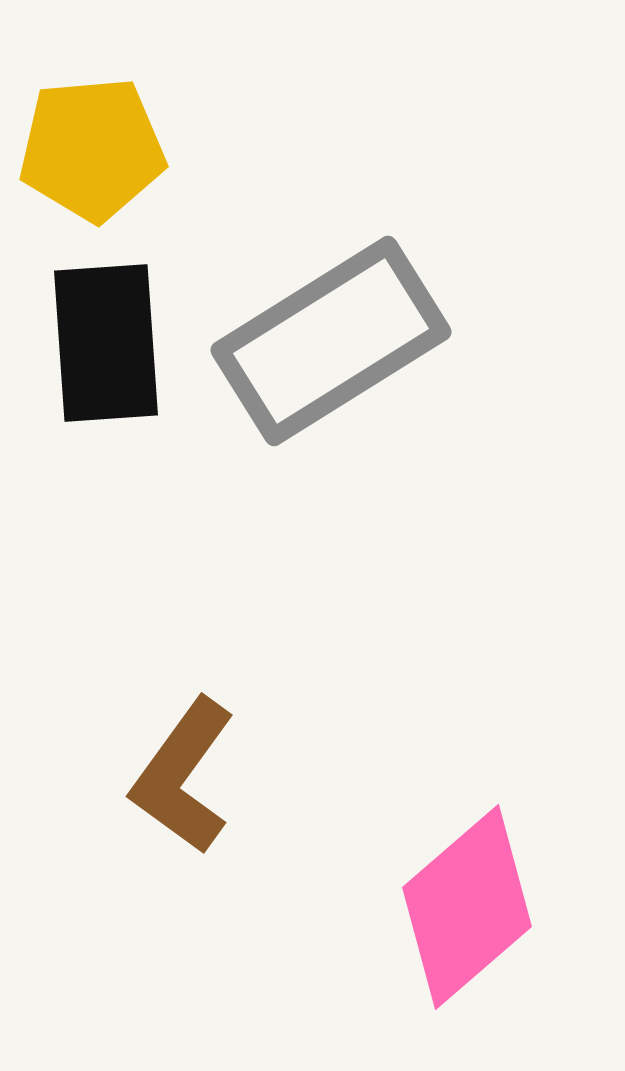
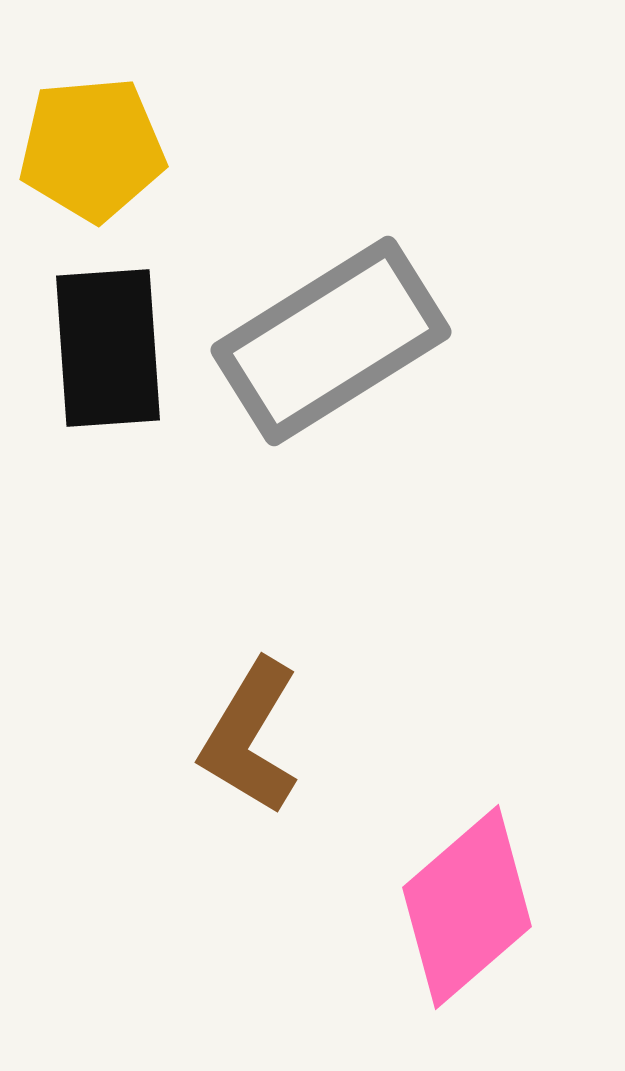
black rectangle: moved 2 px right, 5 px down
brown L-shape: moved 67 px right, 39 px up; rotated 5 degrees counterclockwise
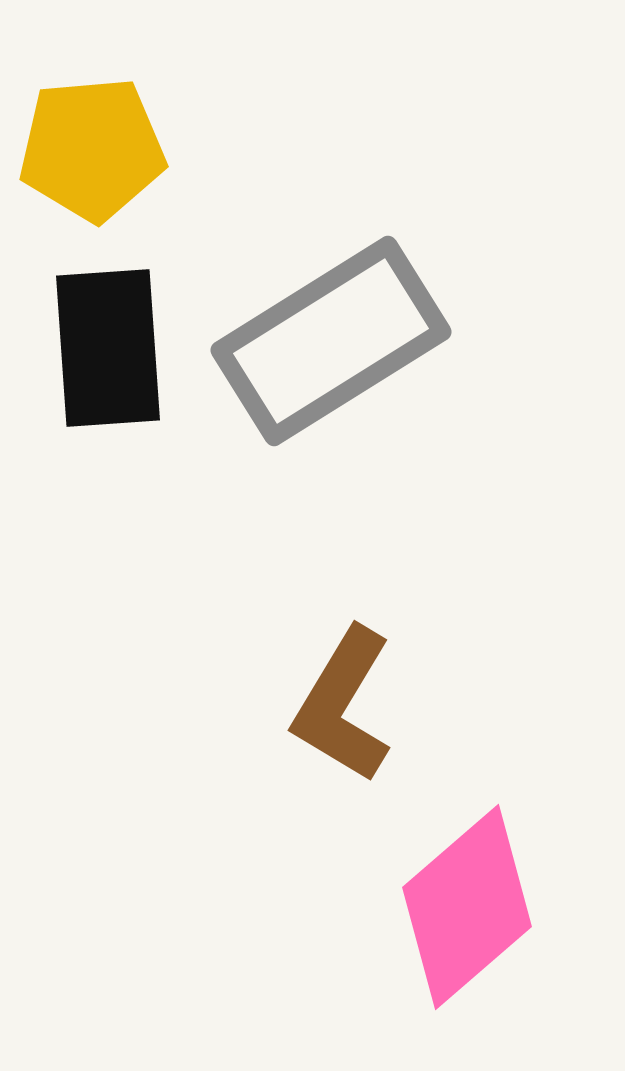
brown L-shape: moved 93 px right, 32 px up
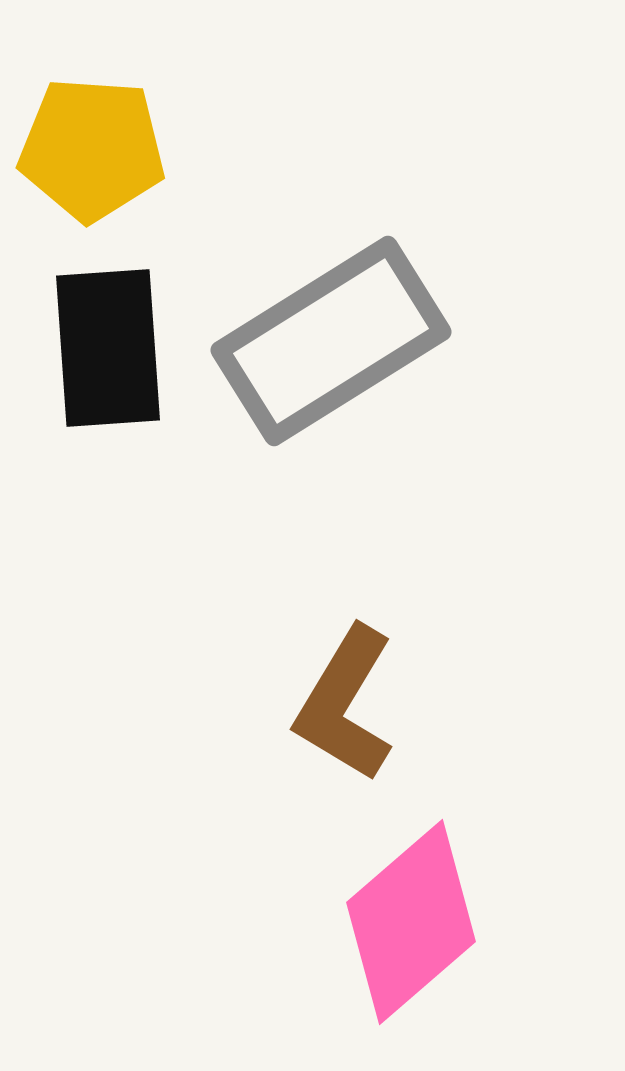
yellow pentagon: rotated 9 degrees clockwise
brown L-shape: moved 2 px right, 1 px up
pink diamond: moved 56 px left, 15 px down
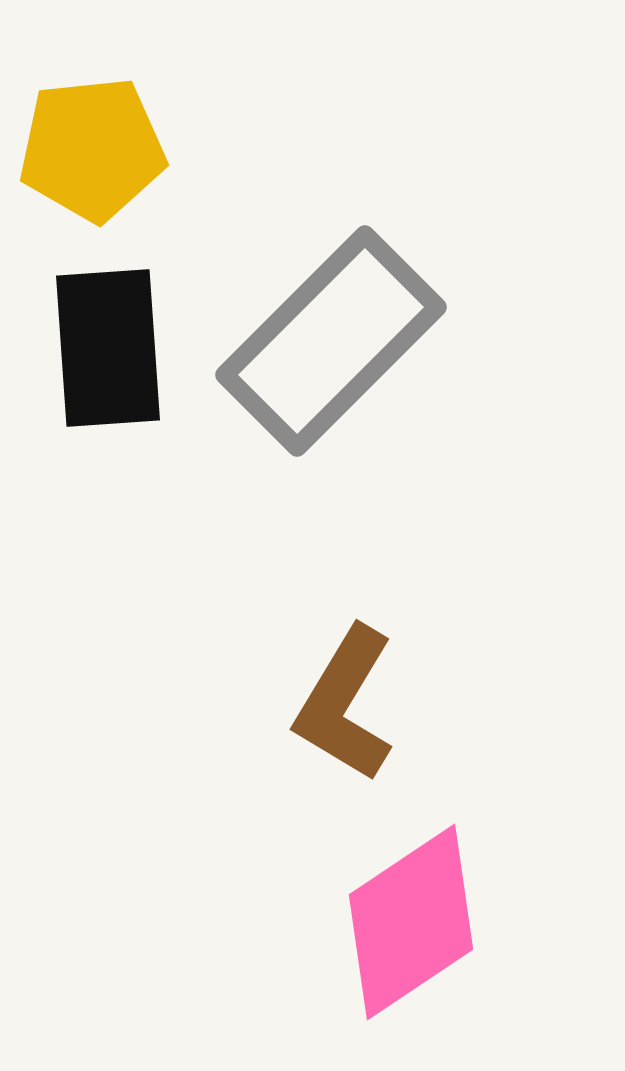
yellow pentagon: rotated 10 degrees counterclockwise
gray rectangle: rotated 13 degrees counterclockwise
pink diamond: rotated 7 degrees clockwise
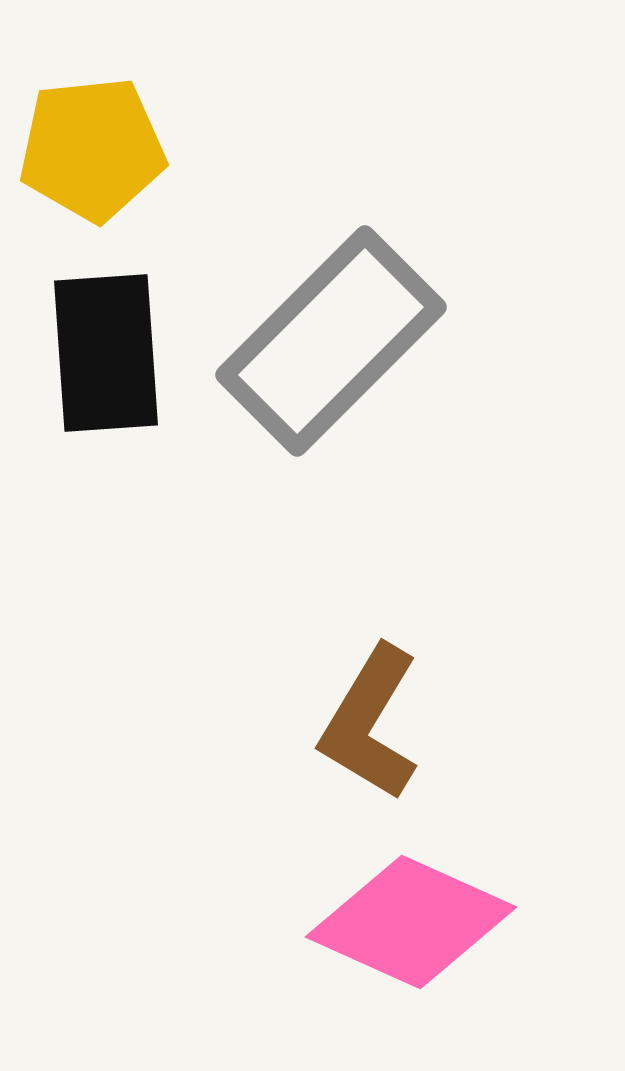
black rectangle: moved 2 px left, 5 px down
brown L-shape: moved 25 px right, 19 px down
pink diamond: rotated 58 degrees clockwise
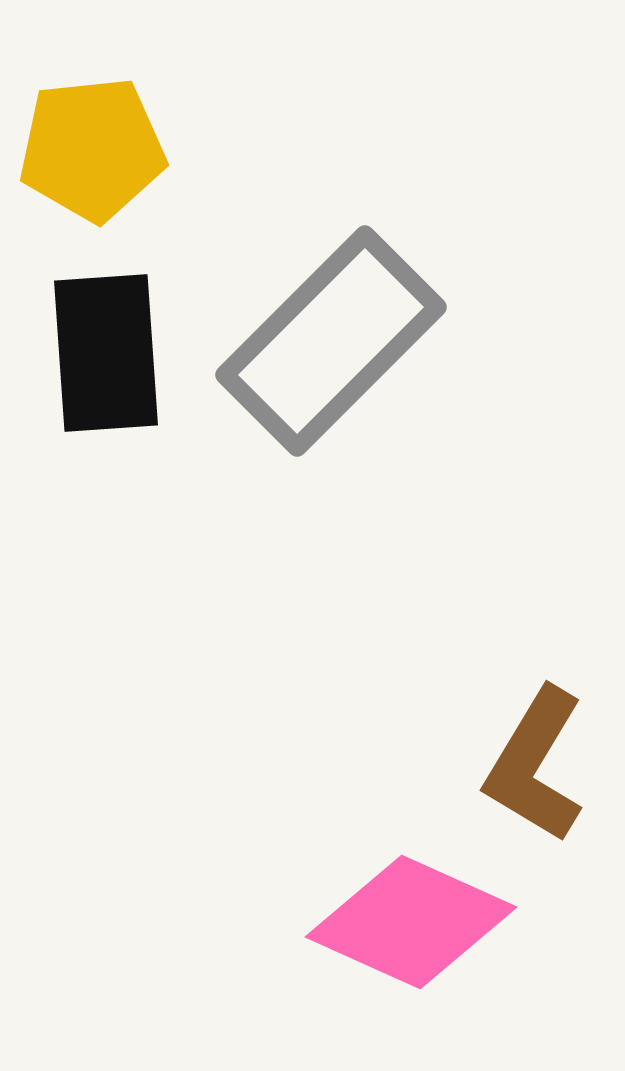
brown L-shape: moved 165 px right, 42 px down
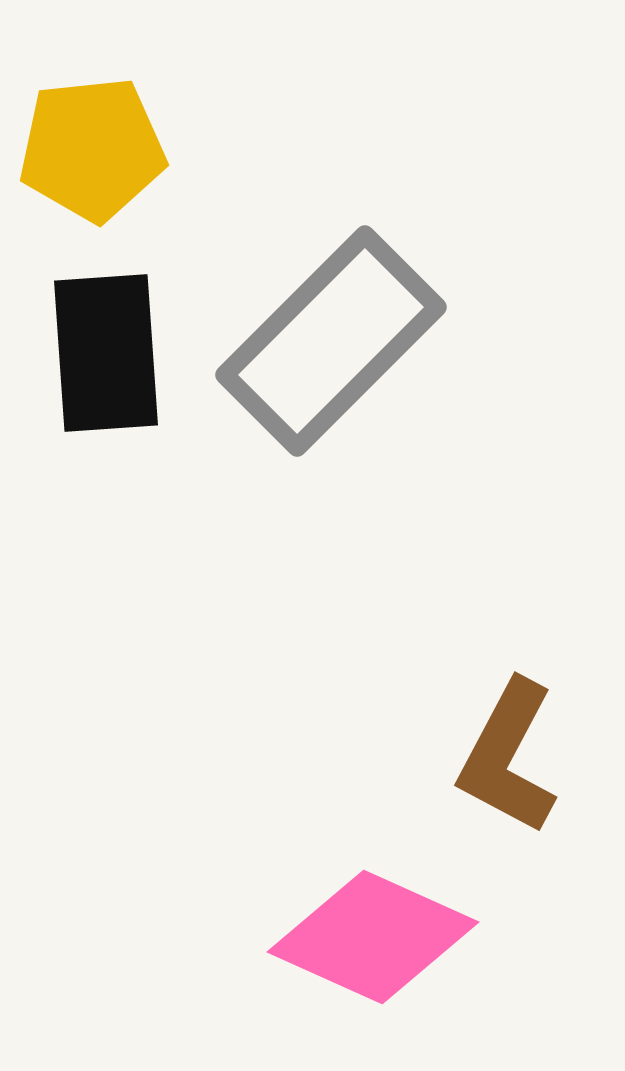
brown L-shape: moved 27 px left, 8 px up; rotated 3 degrees counterclockwise
pink diamond: moved 38 px left, 15 px down
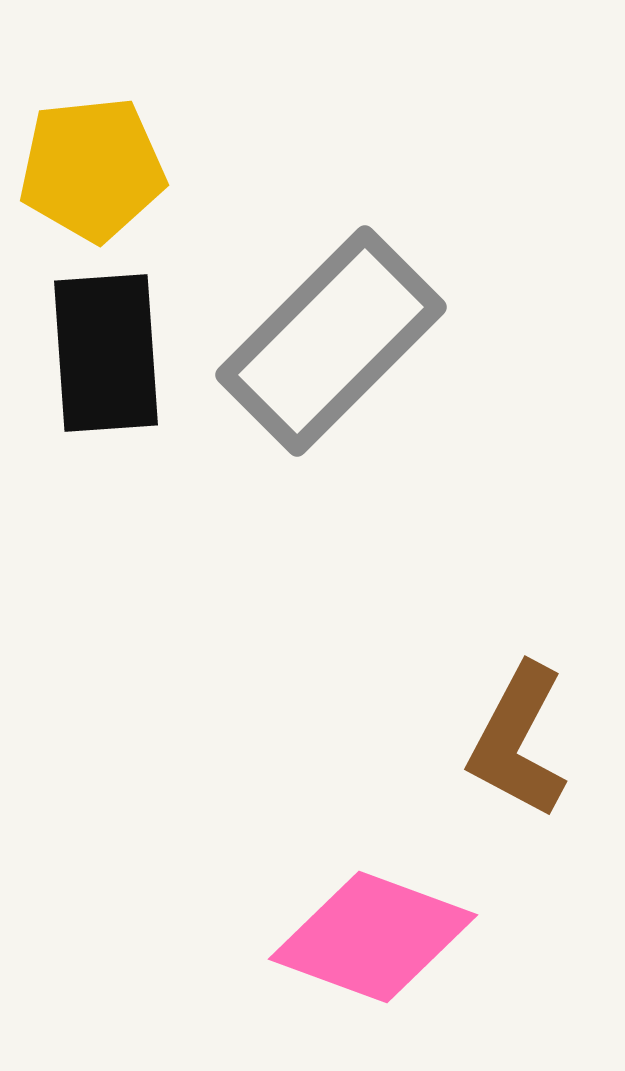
yellow pentagon: moved 20 px down
brown L-shape: moved 10 px right, 16 px up
pink diamond: rotated 4 degrees counterclockwise
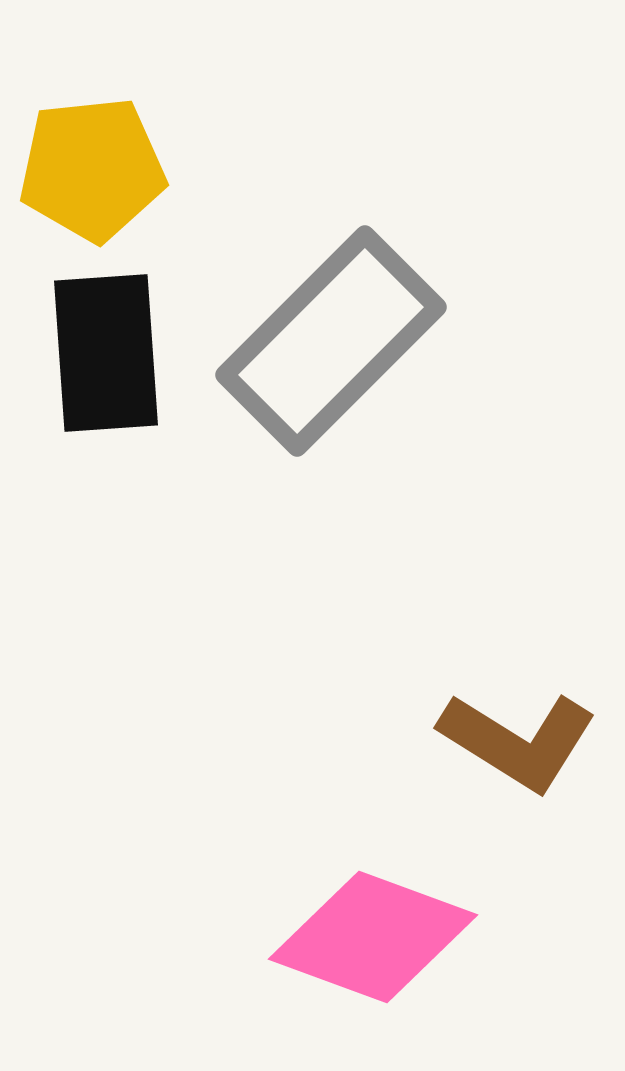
brown L-shape: rotated 86 degrees counterclockwise
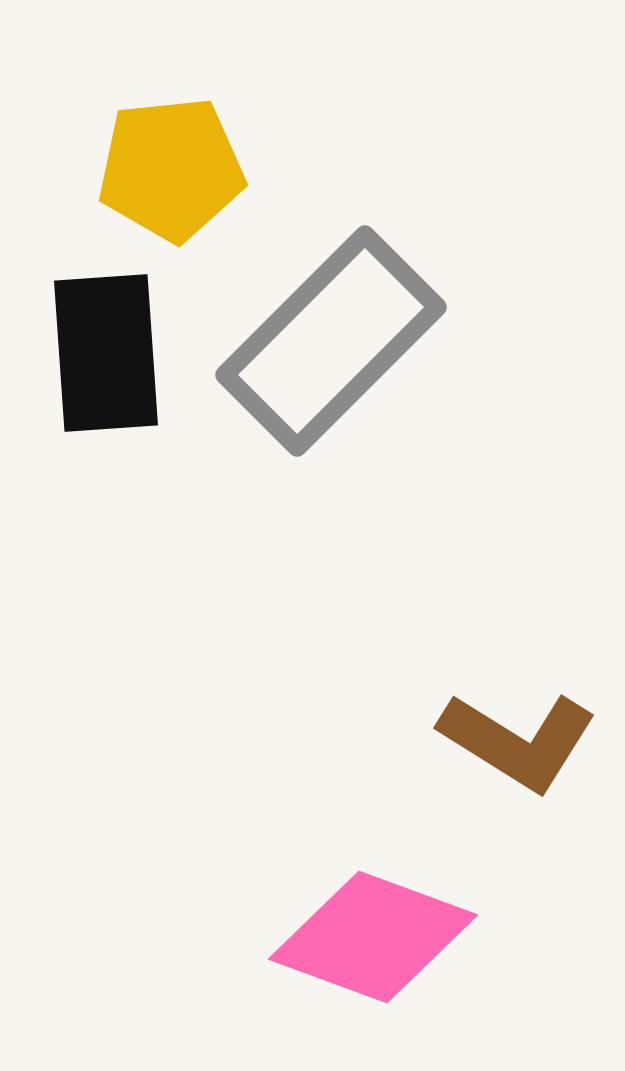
yellow pentagon: moved 79 px right
